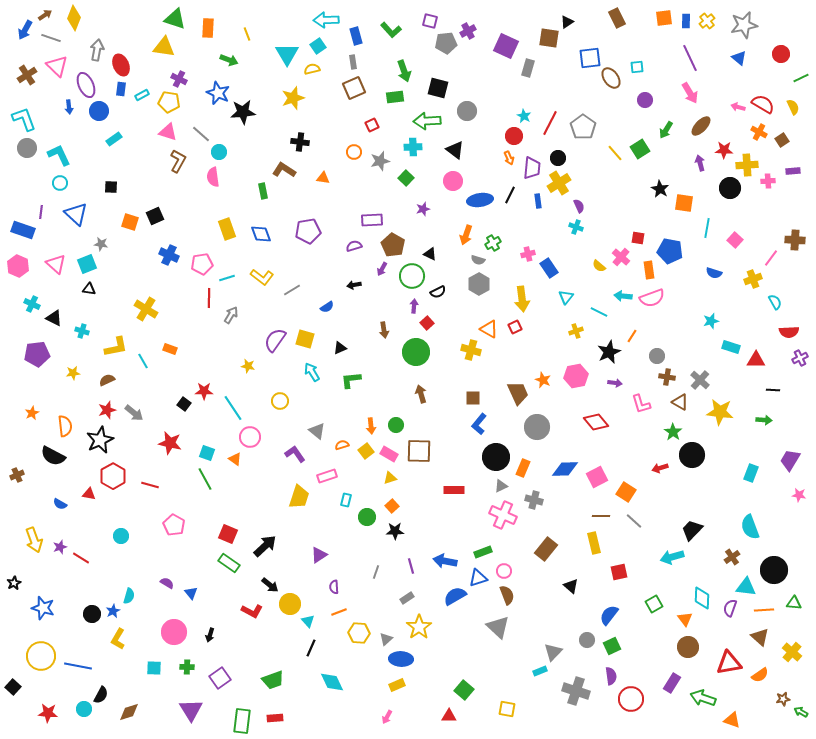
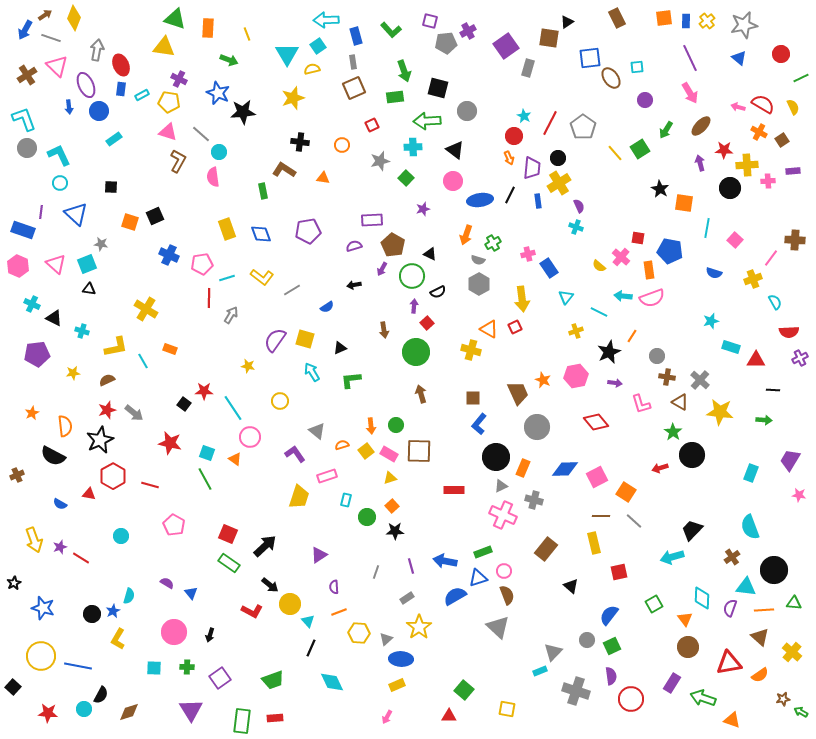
purple square at (506, 46): rotated 30 degrees clockwise
orange circle at (354, 152): moved 12 px left, 7 px up
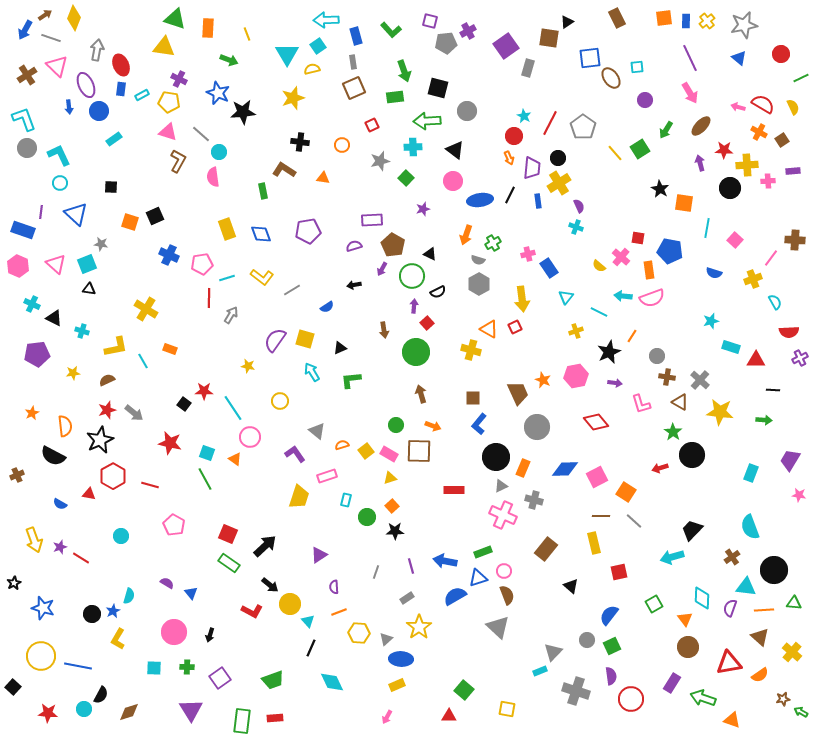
orange arrow at (371, 426): moved 62 px right; rotated 63 degrees counterclockwise
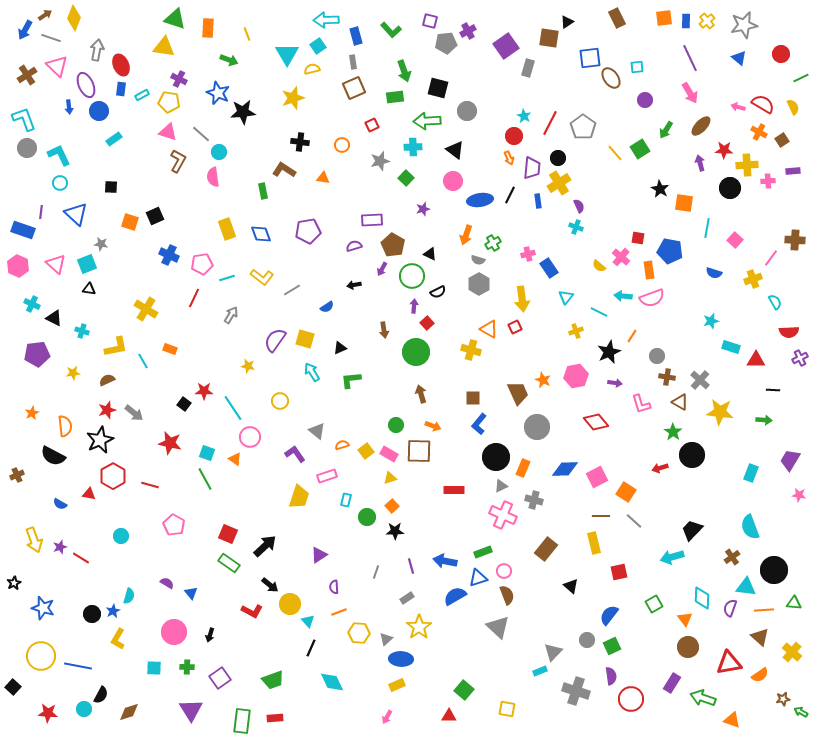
red line at (209, 298): moved 15 px left; rotated 24 degrees clockwise
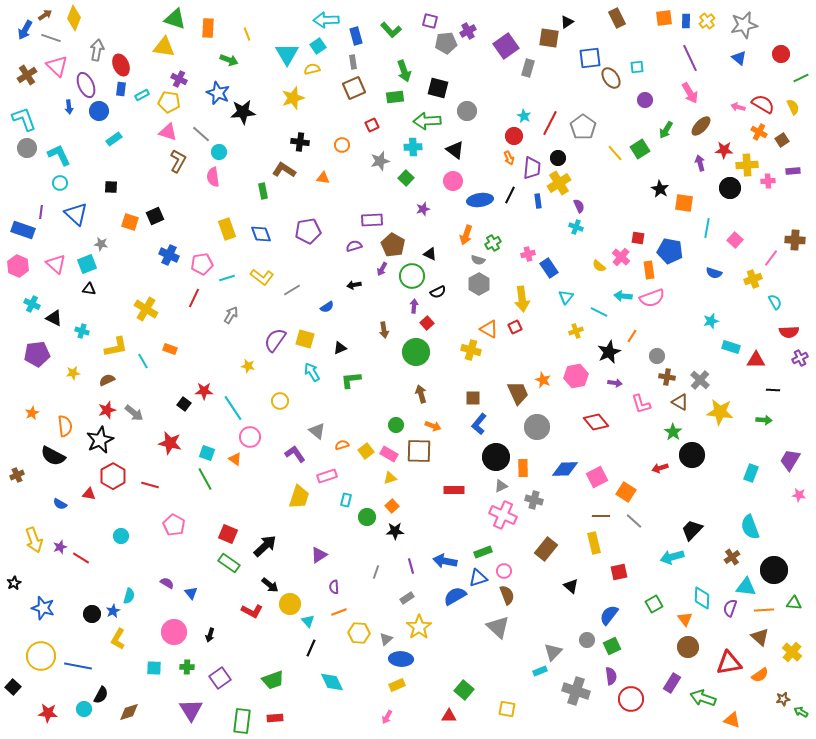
orange rectangle at (523, 468): rotated 24 degrees counterclockwise
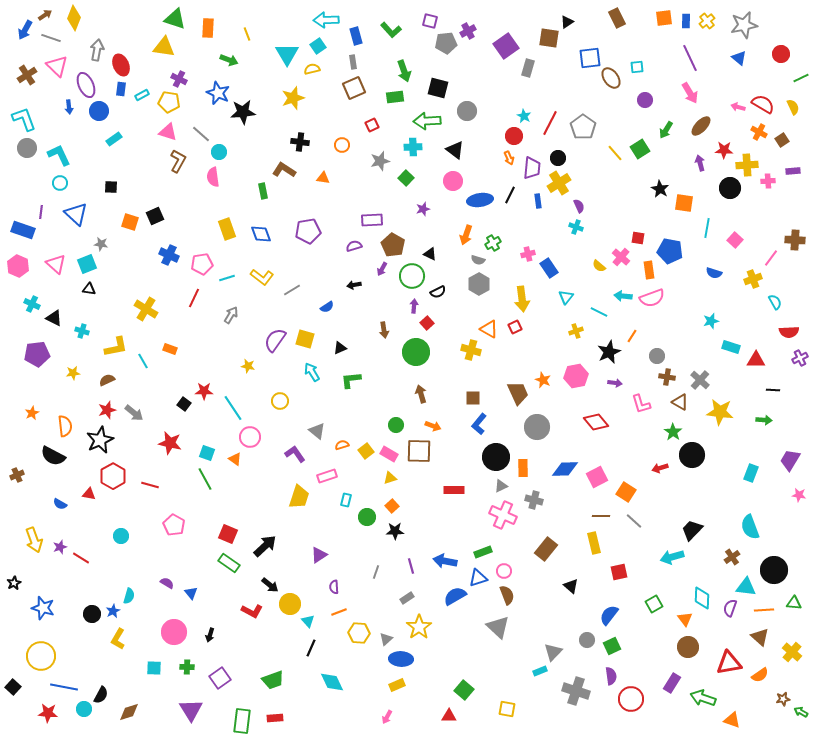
blue line at (78, 666): moved 14 px left, 21 px down
